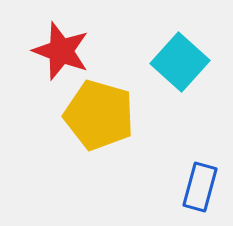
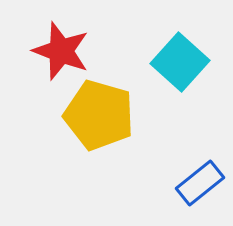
blue rectangle: moved 4 px up; rotated 36 degrees clockwise
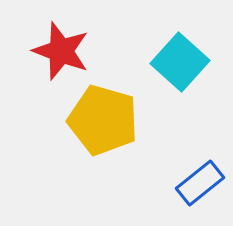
yellow pentagon: moved 4 px right, 5 px down
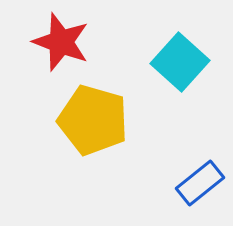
red star: moved 9 px up
yellow pentagon: moved 10 px left
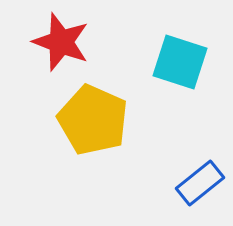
cyan square: rotated 24 degrees counterclockwise
yellow pentagon: rotated 8 degrees clockwise
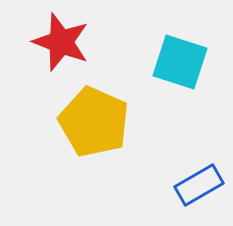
yellow pentagon: moved 1 px right, 2 px down
blue rectangle: moved 1 px left, 2 px down; rotated 9 degrees clockwise
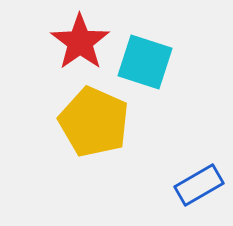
red star: moved 19 px right; rotated 16 degrees clockwise
cyan square: moved 35 px left
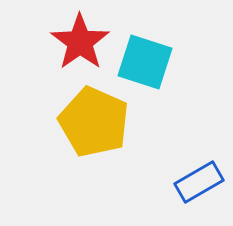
blue rectangle: moved 3 px up
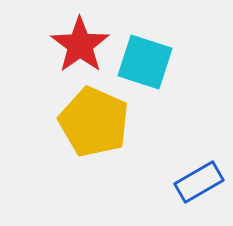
red star: moved 3 px down
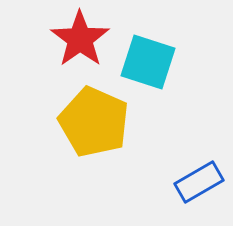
red star: moved 6 px up
cyan square: moved 3 px right
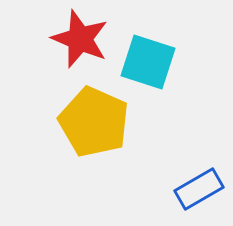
red star: rotated 14 degrees counterclockwise
blue rectangle: moved 7 px down
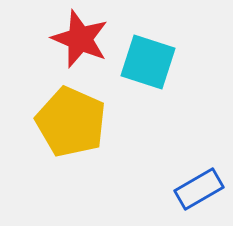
yellow pentagon: moved 23 px left
